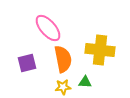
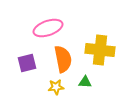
pink ellipse: rotated 68 degrees counterclockwise
yellow star: moved 7 px left
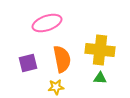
pink ellipse: moved 1 px left, 5 px up
orange semicircle: moved 1 px left
purple square: moved 1 px right
green triangle: moved 15 px right, 4 px up
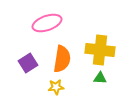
orange semicircle: rotated 20 degrees clockwise
purple square: rotated 18 degrees counterclockwise
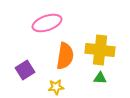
orange semicircle: moved 3 px right, 3 px up
purple square: moved 3 px left, 7 px down
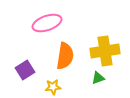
yellow cross: moved 5 px right, 1 px down; rotated 16 degrees counterclockwise
green triangle: moved 2 px left; rotated 24 degrees counterclockwise
yellow star: moved 3 px left
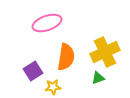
yellow cross: moved 1 px down; rotated 16 degrees counterclockwise
orange semicircle: moved 1 px right, 1 px down
purple square: moved 8 px right, 1 px down
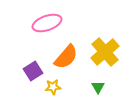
yellow cross: rotated 16 degrees counterclockwise
orange semicircle: rotated 32 degrees clockwise
green triangle: moved 9 px down; rotated 40 degrees counterclockwise
